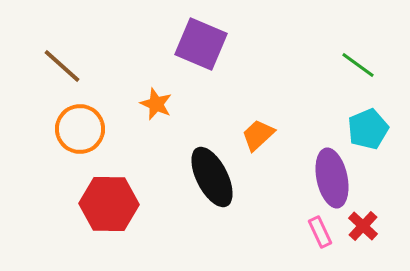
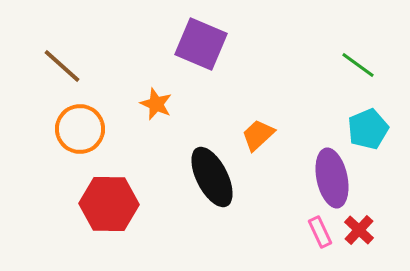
red cross: moved 4 px left, 4 px down
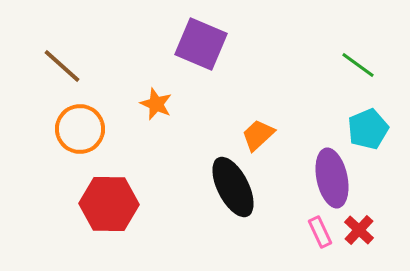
black ellipse: moved 21 px right, 10 px down
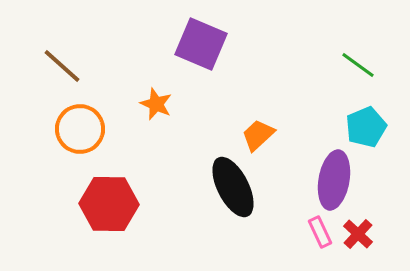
cyan pentagon: moved 2 px left, 2 px up
purple ellipse: moved 2 px right, 2 px down; rotated 22 degrees clockwise
red cross: moved 1 px left, 4 px down
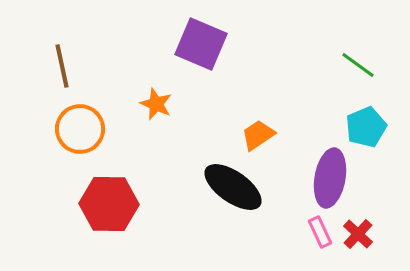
brown line: rotated 36 degrees clockwise
orange trapezoid: rotated 9 degrees clockwise
purple ellipse: moved 4 px left, 2 px up
black ellipse: rotated 28 degrees counterclockwise
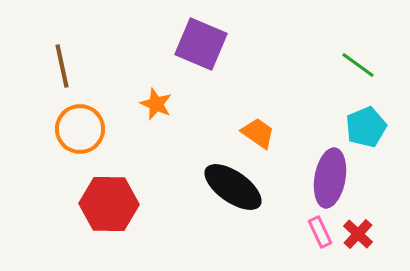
orange trapezoid: moved 2 px up; rotated 69 degrees clockwise
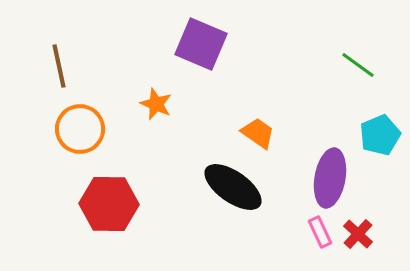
brown line: moved 3 px left
cyan pentagon: moved 14 px right, 8 px down
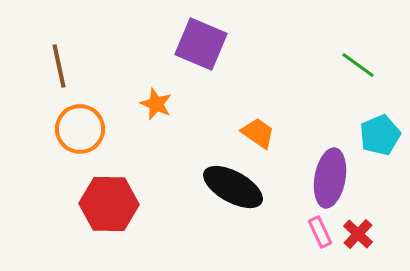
black ellipse: rotated 6 degrees counterclockwise
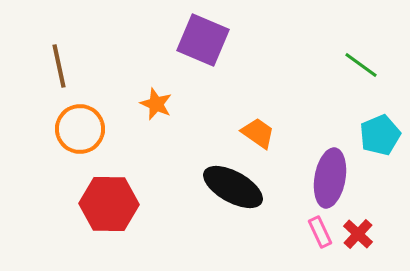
purple square: moved 2 px right, 4 px up
green line: moved 3 px right
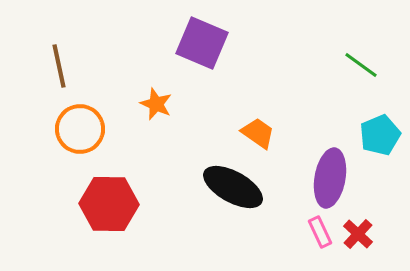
purple square: moved 1 px left, 3 px down
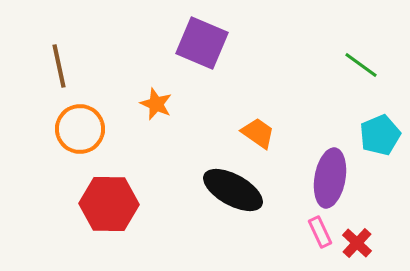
black ellipse: moved 3 px down
red cross: moved 1 px left, 9 px down
